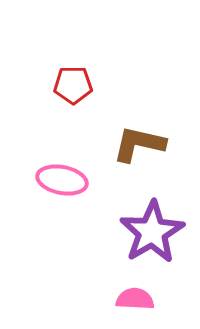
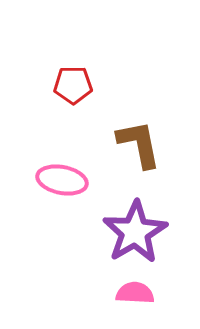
brown L-shape: rotated 66 degrees clockwise
purple star: moved 17 px left
pink semicircle: moved 6 px up
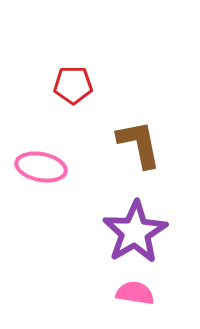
pink ellipse: moved 21 px left, 13 px up
pink semicircle: rotated 6 degrees clockwise
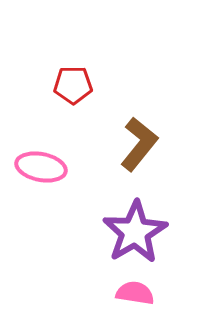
brown L-shape: rotated 50 degrees clockwise
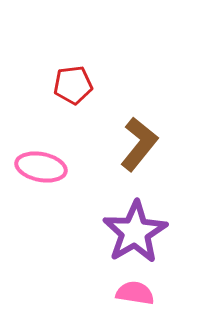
red pentagon: rotated 6 degrees counterclockwise
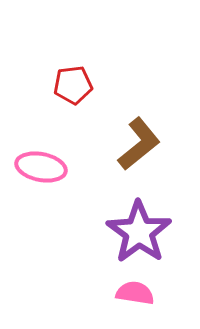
brown L-shape: rotated 12 degrees clockwise
purple star: moved 4 px right; rotated 6 degrees counterclockwise
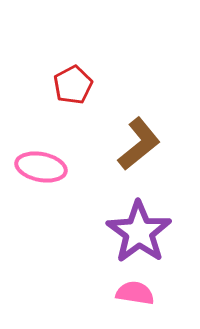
red pentagon: rotated 21 degrees counterclockwise
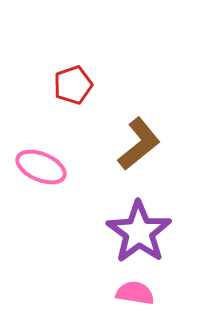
red pentagon: rotated 9 degrees clockwise
pink ellipse: rotated 12 degrees clockwise
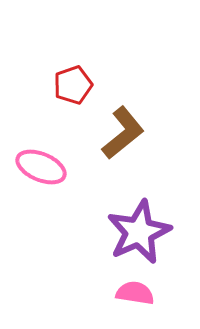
brown L-shape: moved 16 px left, 11 px up
purple star: rotated 12 degrees clockwise
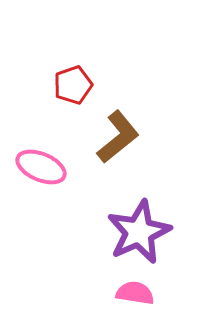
brown L-shape: moved 5 px left, 4 px down
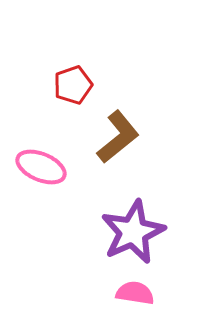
purple star: moved 6 px left
